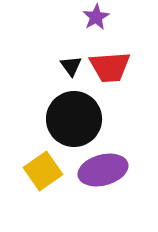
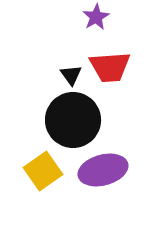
black triangle: moved 9 px down
black circle: moved 1 px left, 1 px down
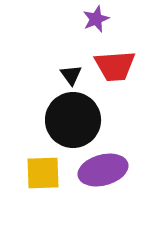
purple star: moved 2 px down; rotated 8 degrees clockwise
red trapezoid: moved 5 px right, 1 px up
yellow square: moved 2 px down; rotated 33 degrees clockwise
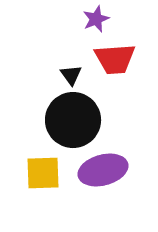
red trapezoid: moved 7 px up
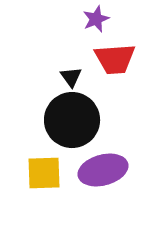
black triangle: moved 2 px down
black circle: moved 1 px left
yellow square: moved 1 px right
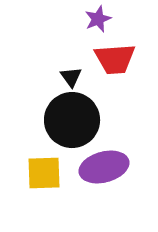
purple star: moved 2 px right
purple ellipse: moved 1 px right, 3 px up
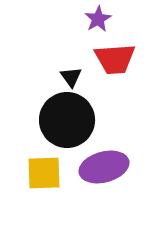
purple star: rotated 8 degrees counterclockwise
black circle: moved 5 px left
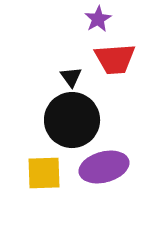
black circle: moved 5 px right
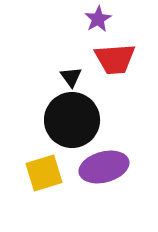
yellow square: rotated 15 degrees counterclockwise
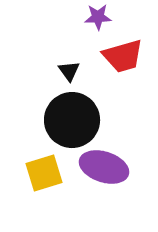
purple star: moved 2 px up; rotated 28 degrees clockwise
red trapezoid: moved 8 px right, 3 px up; rotated 12 degrees counterclockwise
black triangle: moved 2 px left, 6 px up
purple ellipse: rotated 33 degrees clockwise
